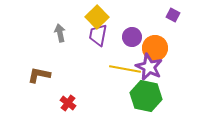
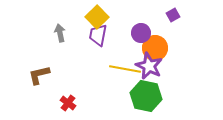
purple square: rotated 32 degrees clockwise
purple circle: moved 9 px right, 4 px up
purple star: moved 1 px up
brown L-shape: rotated 25 degrees counterclockwise
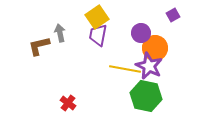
yellow square: rotated 10 degrees clockwise
brown L-shape: moved 29 px up
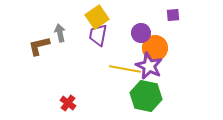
purple square: rotated 24 degrees clockwise
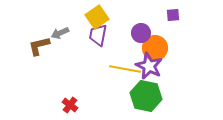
gray arrow: rotated 102 degrees counterclockwise
red cross: moved 2 px right, 2 px down
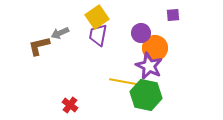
yellow line: moved 13 px down
green hexagon: moved 1 px up
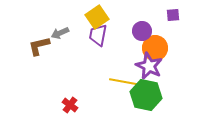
purple circle: moved 1 px right, 2 px up
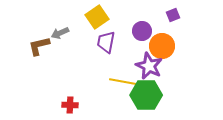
purple square: rotated 16 degrees counterclockwise
purple trapezoid: moved 8 px right, 7 px down
orange circle: moved 7 px right, 2 px up
green hexagon: rotated 12 degrees counterclockwise
red cross: rotated 35 degrees counterclockwise
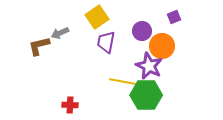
purple square: moved 1 px right, 2 px down
